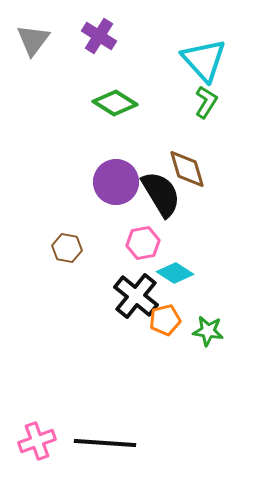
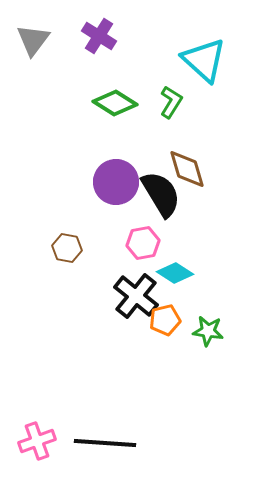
cyan triangle: rotated 6 degrees counterclockwise
green L-shape: moved 35 px left
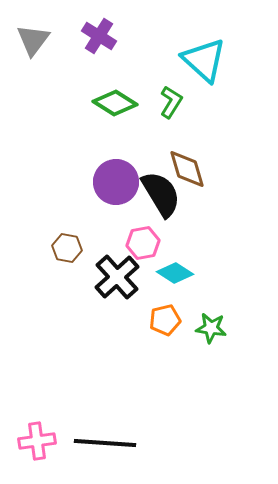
black cross: moved 19 px left, 19 px up; rotated 9 degrees clockwise
green star: moved 3 px right, 3 px up
pink cross: rotated 12 degrees clockwise
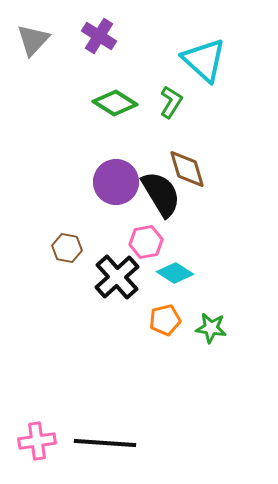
gray triangle: rotated 6 degrees clockwise
pink hexagon: moved 3 px right, 1 px up
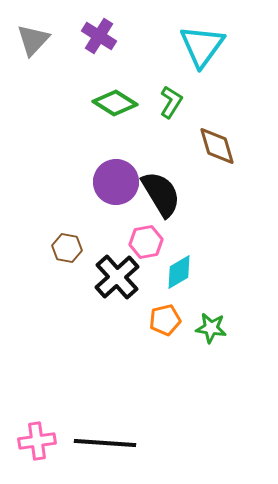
cyan triangle: moved 2 px left, 14 px up; rotated 24 degrees clockwise
brown diamond: moved 30 px right, 23 px up
cyan diamond: moved 4 px right, 1 px up; rotated 63 degrees counterclockwise
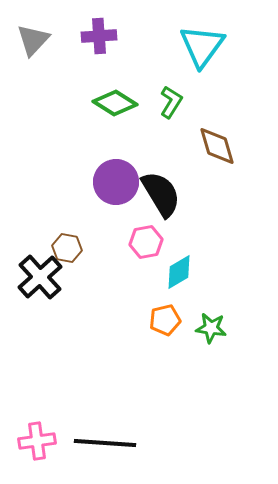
purple cross: rotated 36 degrees counterclockwise
black cross: moved 77 px left
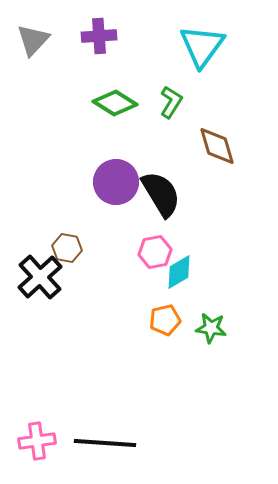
pink hexagon: moved 9 px right, 10 px down
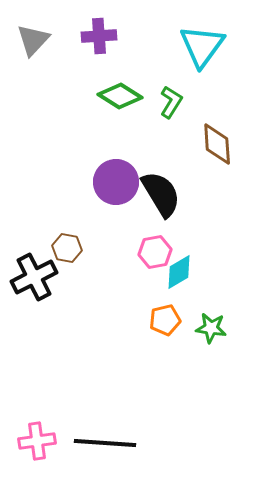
green diamond: moved 5 px right, 7 px up
brown diamond: moved 2 px up; rotated 12 degrees clockwise
black cross: moved 6 px left; rotated 15 degrees clockwise
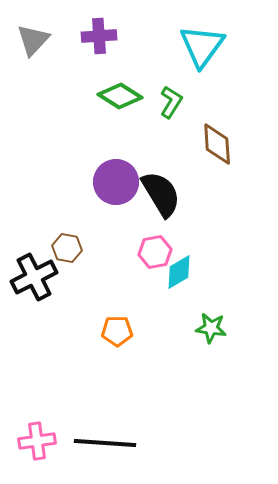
orange pentagon: moved 48 px left, 11 px down; rotated 12 degrees clockwise
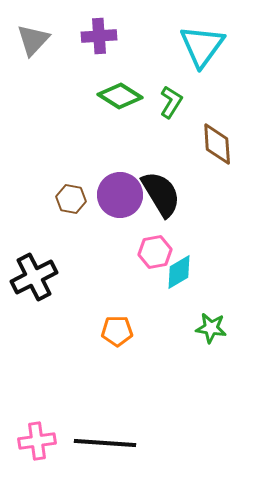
purple circle: moved 4 px right, 13 px down
brown hexagon: moved 4 px right, 49 px up
